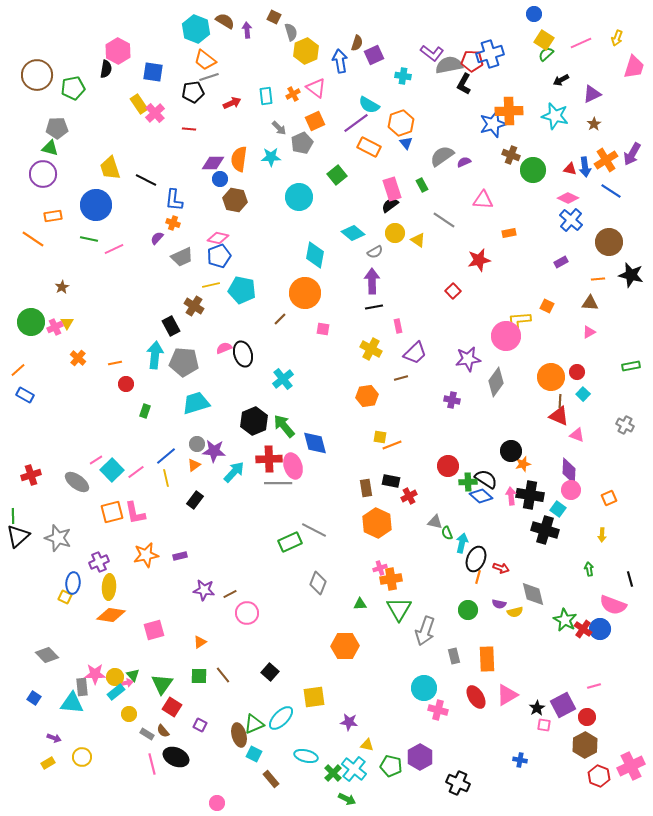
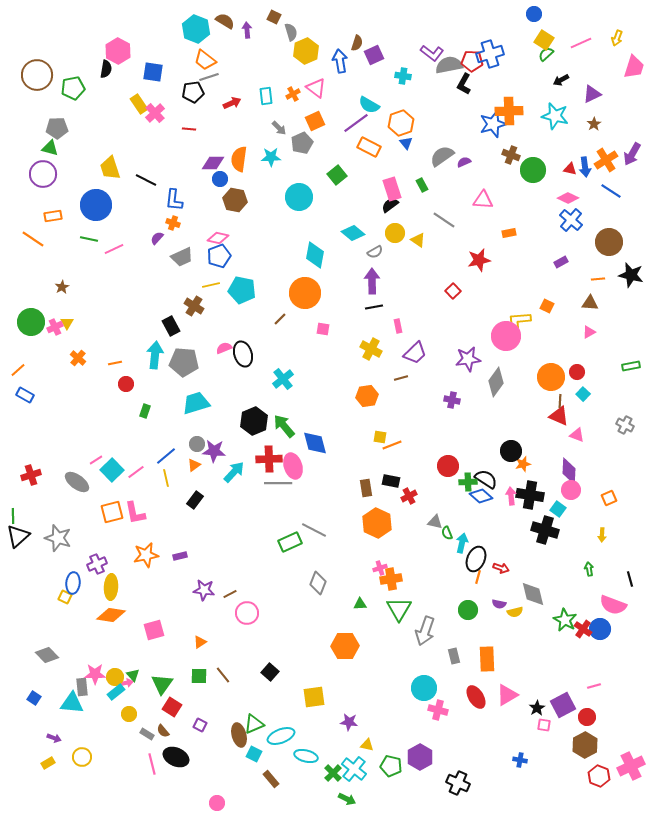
purple cross at (99, 562): moved 2 px left, 2 px down
yellow ellipse at (109, 587): moved 2 px right
cyan ellipse at (281, 718): moved 18 px down; rotated 24 degrees clockwise
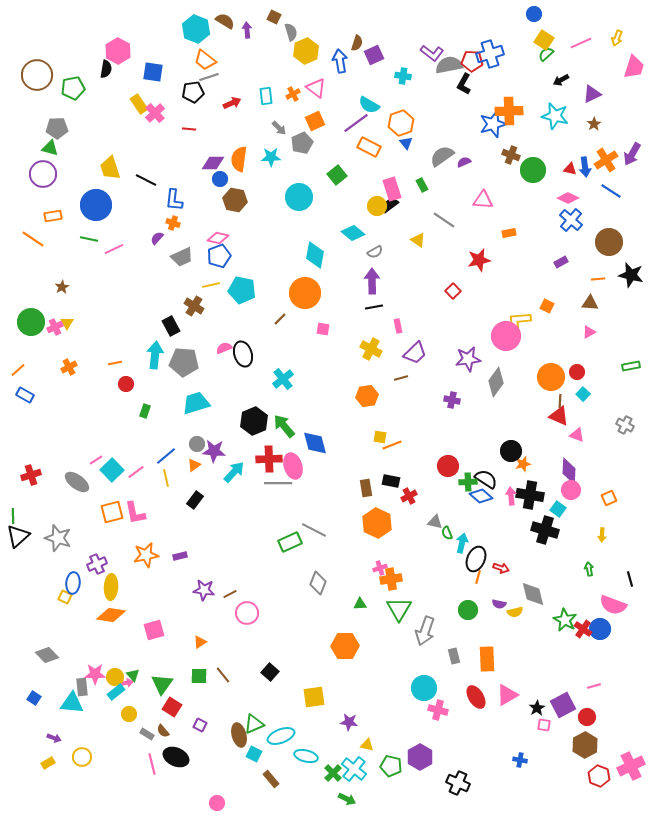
yellow circle at (395, 233): moved 18 px left, 27 px up
orange cross at (78, 358): moved 9 px left, 9 px down; rotated 21 degrees clockwise
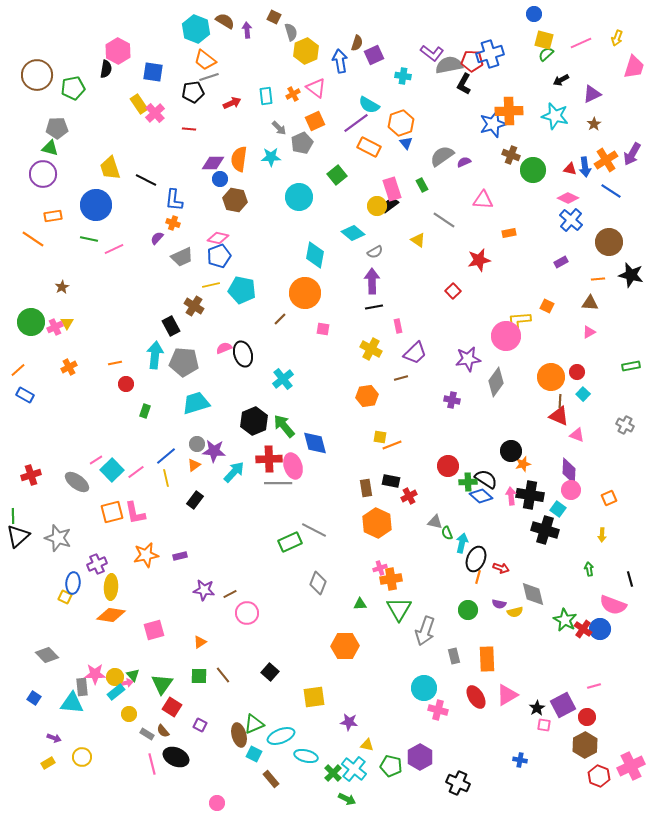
yellow square at (544, 40): rotated 18 degrees counterclockwise
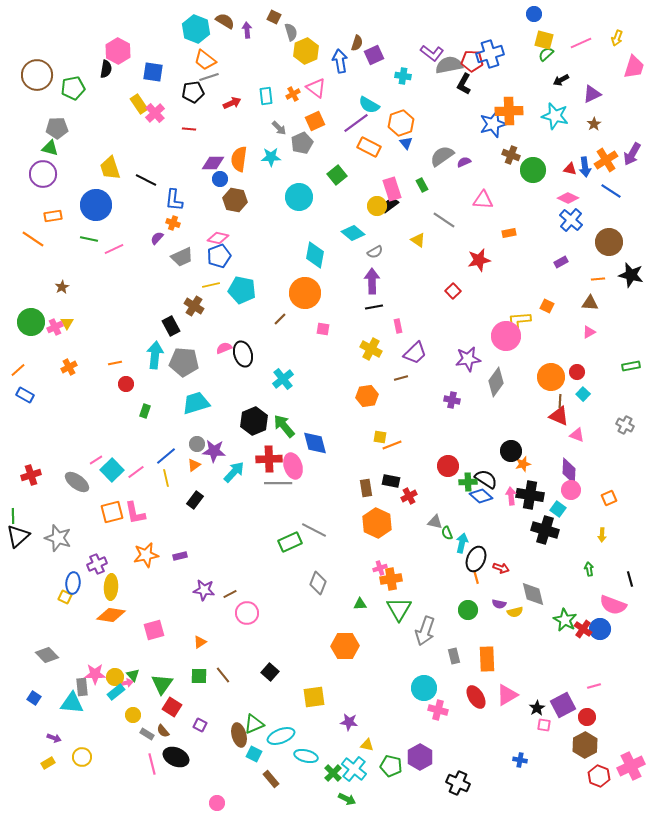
orange line at (478, 577): moved 2 px left; rotated 32 degrees counterclockwise
yellow circle at (129, 714): moved 4 px right, 1 px down
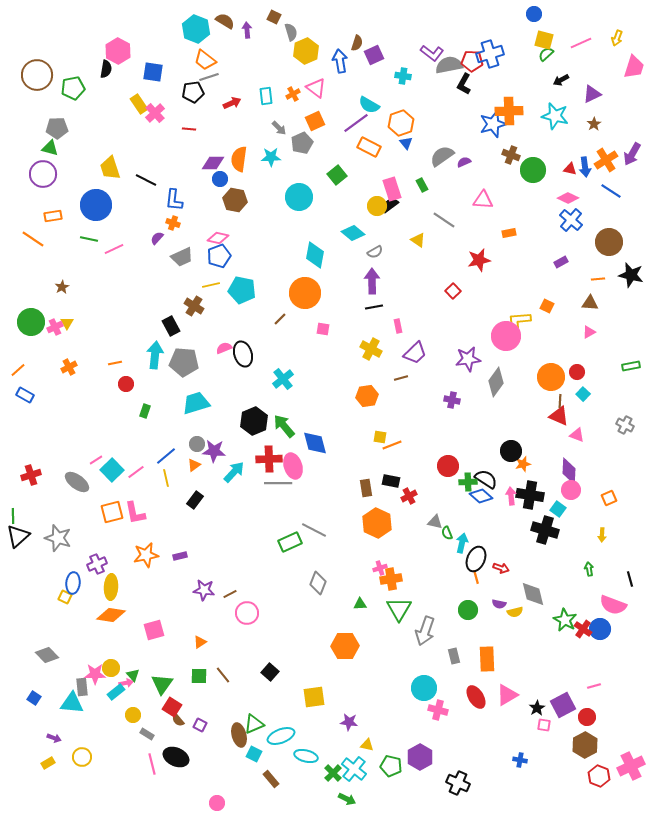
yellow circle at (115, 677): moved 4 px left, 9 px up
brown semicircle at (163, 731): moved 15 px right, 11 px up
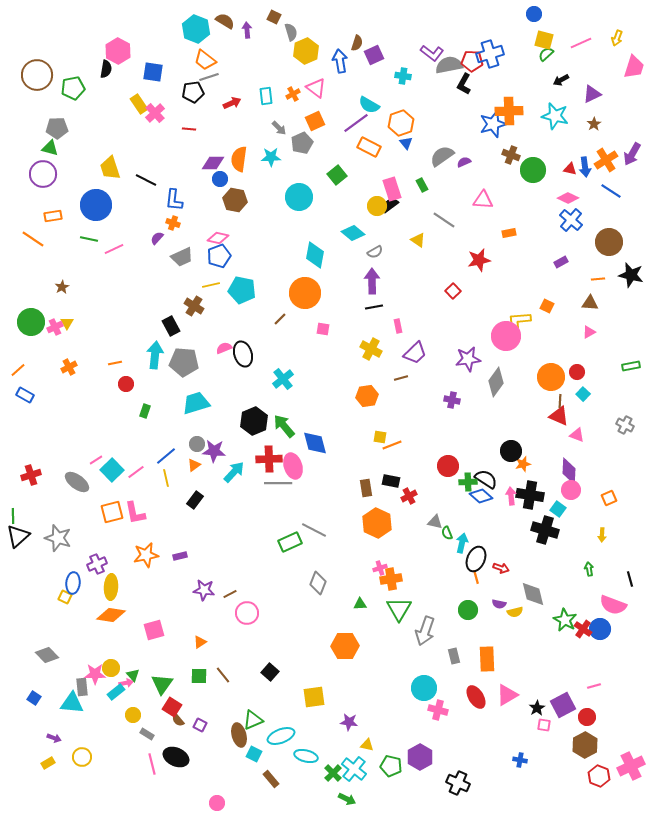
green triangle at (254, 724): moved 1 px left, 4 px up
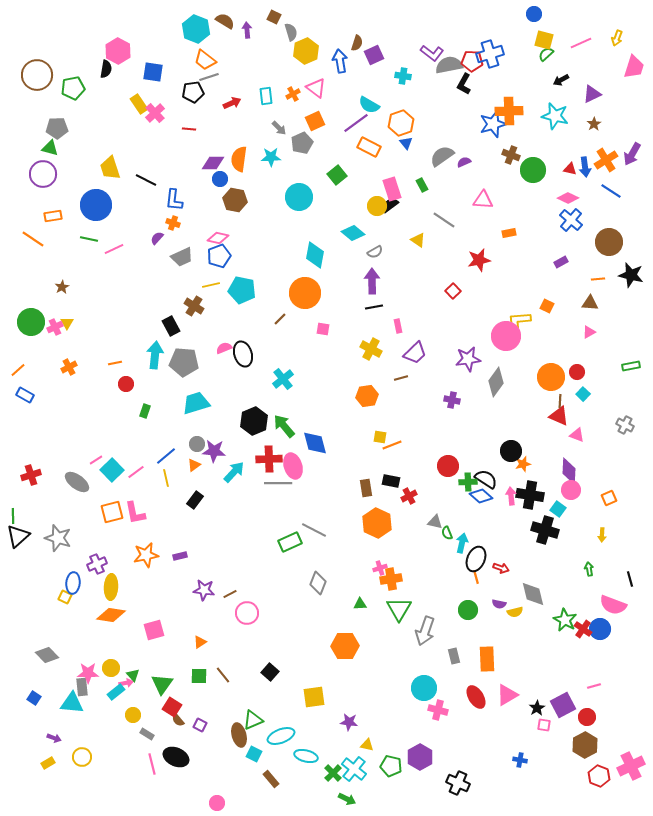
pink star at (95, 674): moved 7 px left, 1 px up
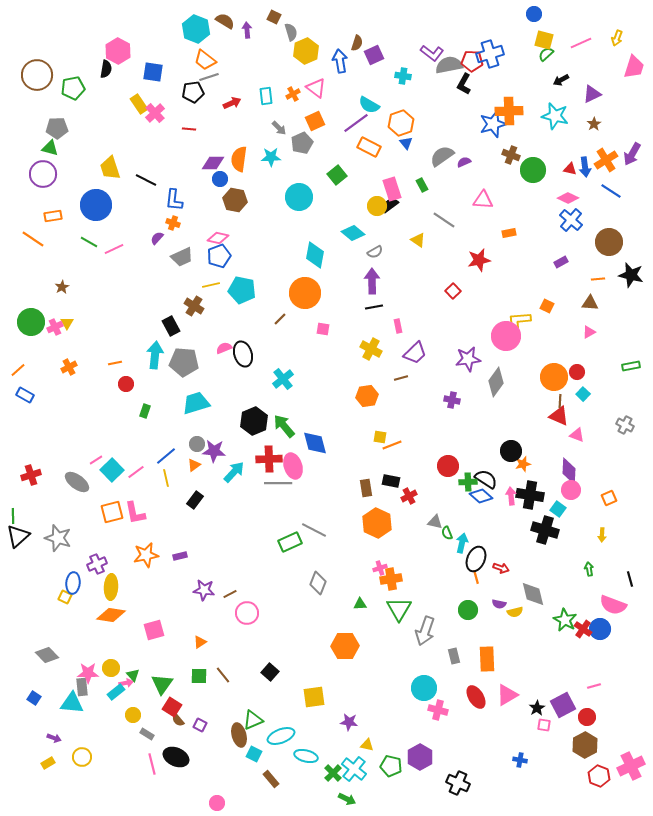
green line at (89, 239): moved 3 px down; rotated 18 degrees clockwise
orange circle at (551, 377): moved 3 px right
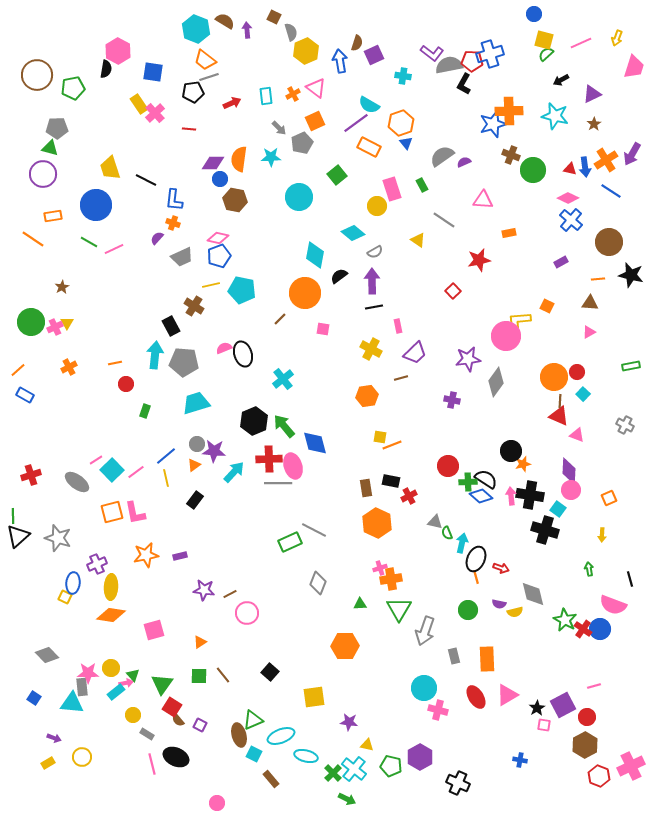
black semicircle at (390, 205): moved 51 px left, 71 px down
